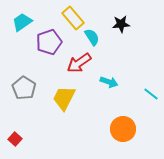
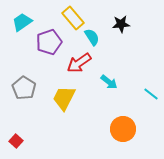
cyan arrow: rotated 18 degrees clockwise
red square: moved 1 px right, 2 px down
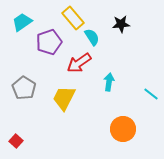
cyan arrow: rotated 120 degrees counterclockwise
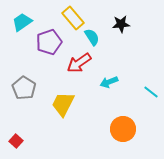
cyan arrow: rotated 120 degrees counterclockwise
cyan line: moved 2 px up
yellow trapezoid: moved 1 px left, 6 px down
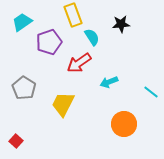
yellow rectangle: moved 3 px up; rotated 20 degrees clockwise
orange circle: moved 1 px right, 5 px up
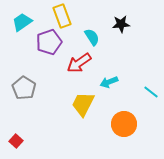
yellow rectangle: moved 11 px left, 1 px down
yellow trapezoid: moved 20 px right
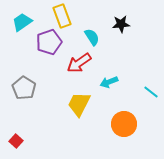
yellow trapezoid: moved 4 px left
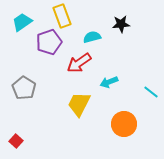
cyan semicircle: rotated 72 degrees counterclockwise
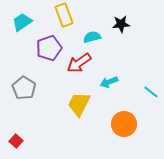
yellow rectangle: moved 2 px right, 1 px up
purple pentagon: moved 6 px down
